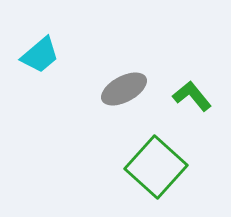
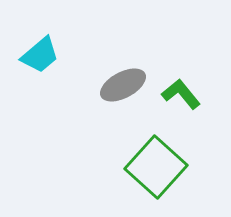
gray ellipse: moved 1 px left, 4 px up
green L-shape: moved 11 px left, 2 px up
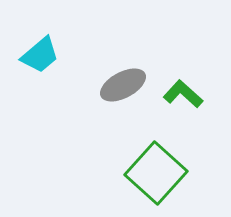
green L-shape: moved 2 px right; rotated 9 degrees counterclockwise
green square: moved 6 px down
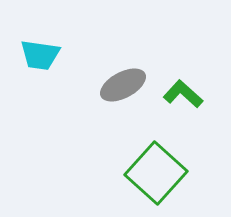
cyan trapezoid: rotated 48 degrees clockwise
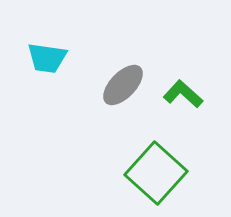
cyan trapezoid: moved 7 px right, 3 px down
gray ellipse: rotated 18 degrees counterclockwise
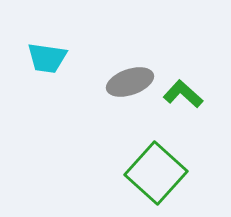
gray ellipse: moved 7 px right, 3 px up; rotated 27 degrees clockwise
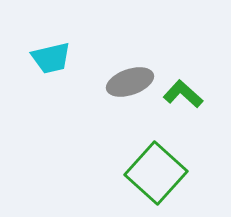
cyan trapezoid: moved 4 px right; rotated 21 degrees counterclockwise
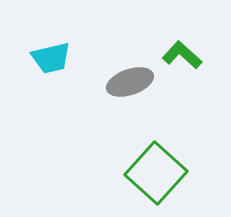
green L-shape: moved 1 px left, 39 px up
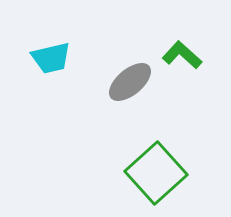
gray ellipse: rotated 21 degrees counterclockwise
green square: rotated 6 degrees clockwise
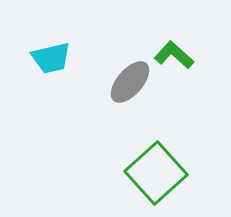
green L-shape: moved 8 px left
gray ellipse: rotated 9 degrees counterclockwise
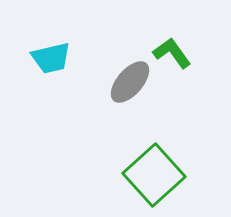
green L-shape: moved 2 px left, 2 px up; rotated 12 degrees clockwise
green square: moved 2 px left, 2 px down
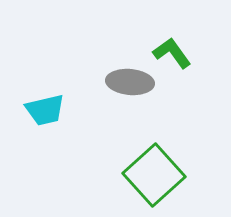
cyan trapezoid: moved 6 px left, 52 px down
gray ellipse: rotated 54 degrees clockwise
